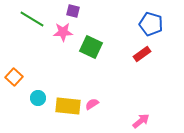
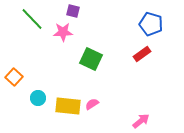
green line: rotated 15 degrees clockwise
green square: moved 12 px down
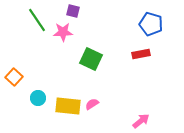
green line: moved 5 px right, 1 px down; rotated 10 degrees clockwise
red rectangle: moved 1 px left; rotated 24 degrees clockwise
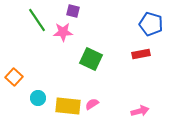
pink arrow: moved 1 px left, 10 px up; rotated 24 degrees clockwise
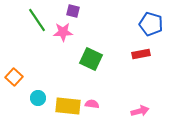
pink semicircle: rotated 40 degrees clockwise
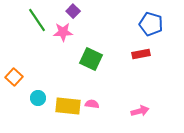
purple square: rotated 32 degrees clockwise
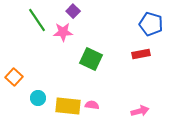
pink semicircle: moved 1 px down
